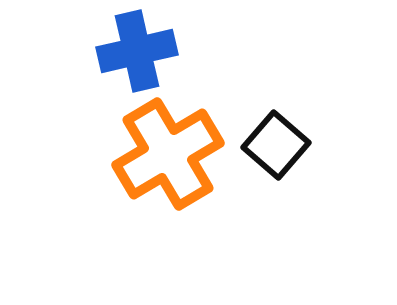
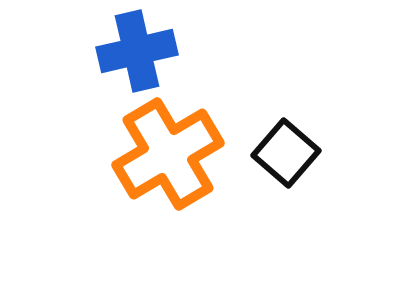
black square: moved 10 px right, 8 px down
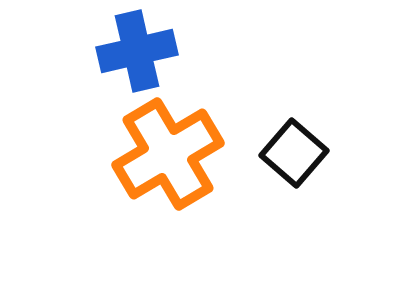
black square: moved 8 px right
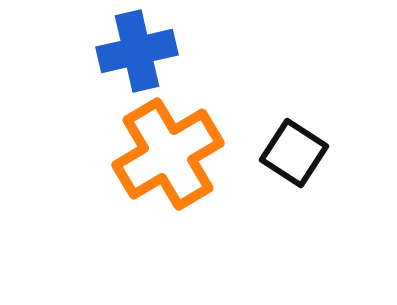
black square: rotated 8 degrees counterclockwise
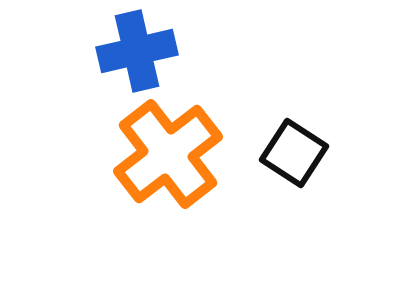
orange cross: rotated 7 degrees counterclockwise
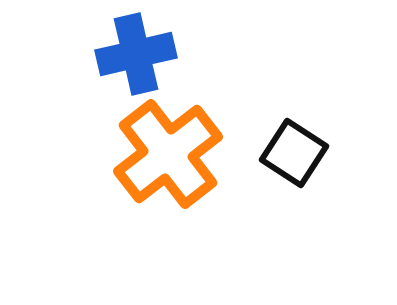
blue cross: moved 1 px left, 3 px down
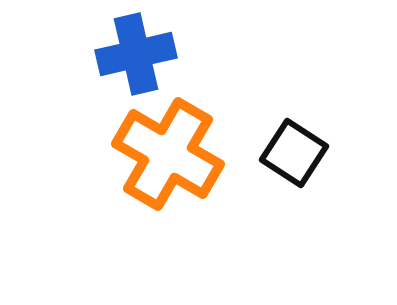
orange cross: rotated 22 degrees counterclockwise
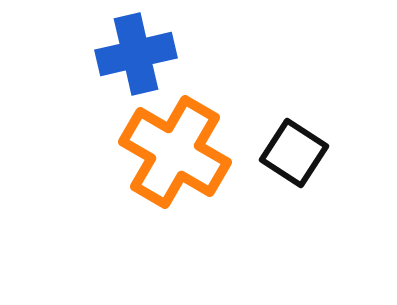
orange cross: moved 7 px right, 2 px up
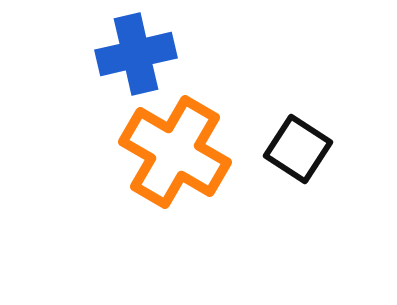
black square: moved 4 px right, 4 px up
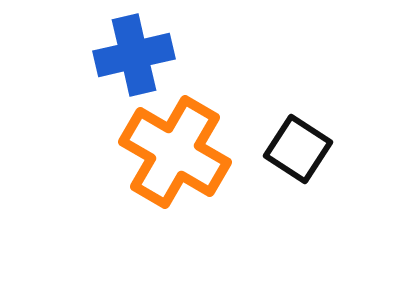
blue cross: moved 2 px left, 1 px down
